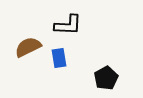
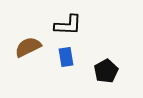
blue rectangle: moved 7 px right, 1 px up
black pentagon: moved 7 px up
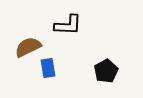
blue rectangle: moved 18 px left, 11 px down
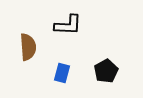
brown semicircle: rotated 112 degrees clockwise
blue rectangle: moved 14 px right, 5 px down; rotated 24 degrees clockwise
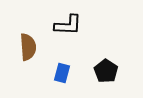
black pentagon: rotated 10 degrees counterclockwise
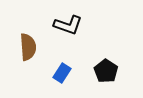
black L-shape: rotated 16 degrees clockwise
blue rectangle: rotated 18 degrees clockwise
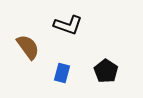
brown semicircle: rotated 32 degrees counterclockwise
blue rectangle: rotated 18 degrees counterclockwise
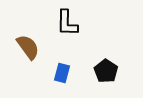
black L-shape: moved 1 px left, 2 px up; rotated 72 degrees clockwise
